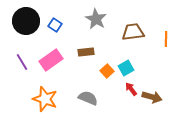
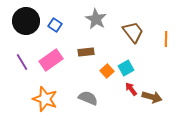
brown trapezoid: rotated 60 degrees clockwise
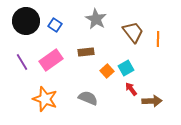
orange line: moved 8 px left
brown arrow: moved 4 px down; rotated 18 degrees counterclockwise
